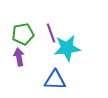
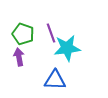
green pentagon: rotated 30 degrees clockwise
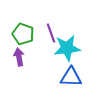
blue triangle: moved 16 px right, 3 px up
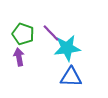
purple line: rotated 24 degrees counterclockwise
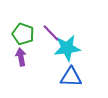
purple arrow: moved 2 px right
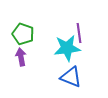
purple line: moved 28 px right; rotated 36 degrees clockwise
blue triangle: rotated 20 degrees clockwise
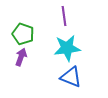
purple line: moved 15 px left, 17 px up
purple arrow: rotated 30 degrees clockwise
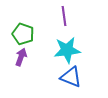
cyan star: moved 2 px down
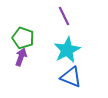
purple line: rotated 18 degrees counterclockwise
green pentagon: moved 4 px down
cyan star: rotated 20 degrees counterclockwise
